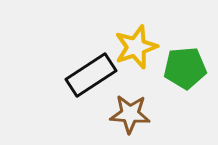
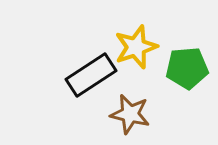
green pentagon: moved 2 px right
brown star: rotated 9 degrees clockwise
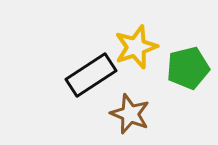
green pentagon: moved 1 px right; rotated 9 degrees counterclockwise
brown star: rotated 9 degrees clockwise
